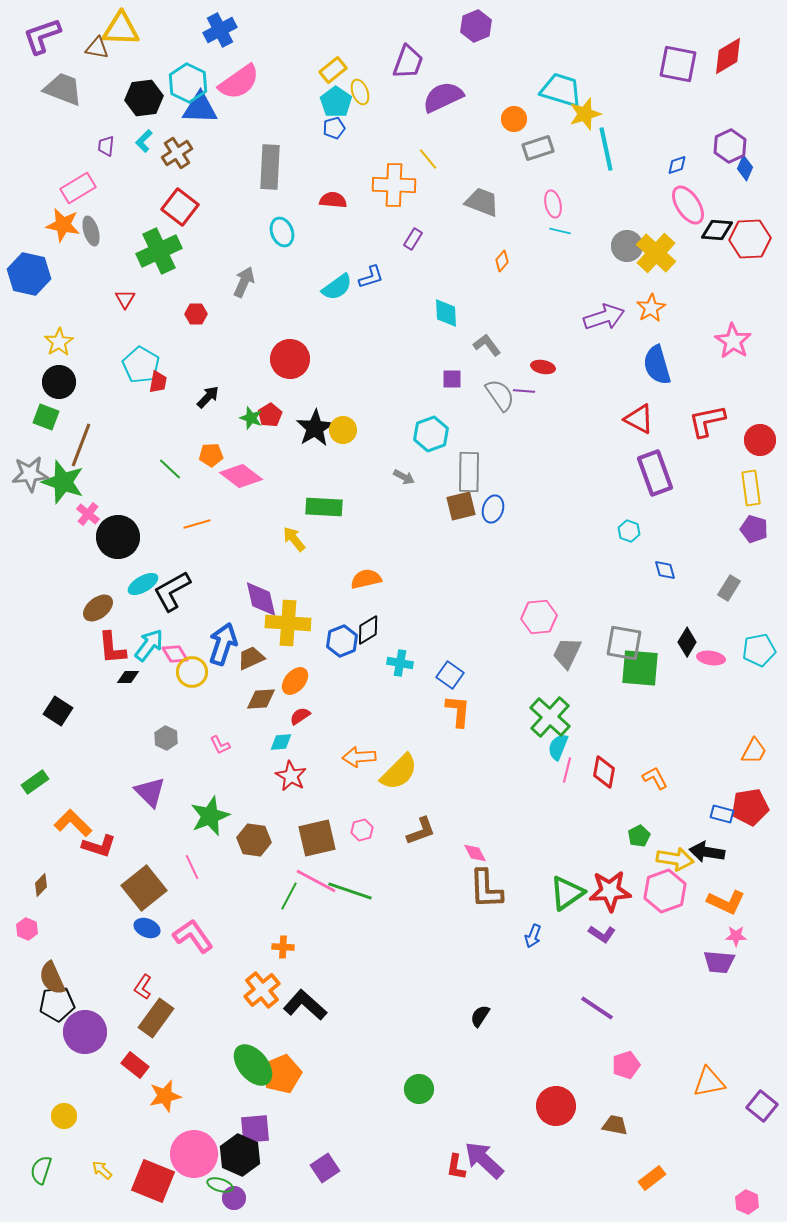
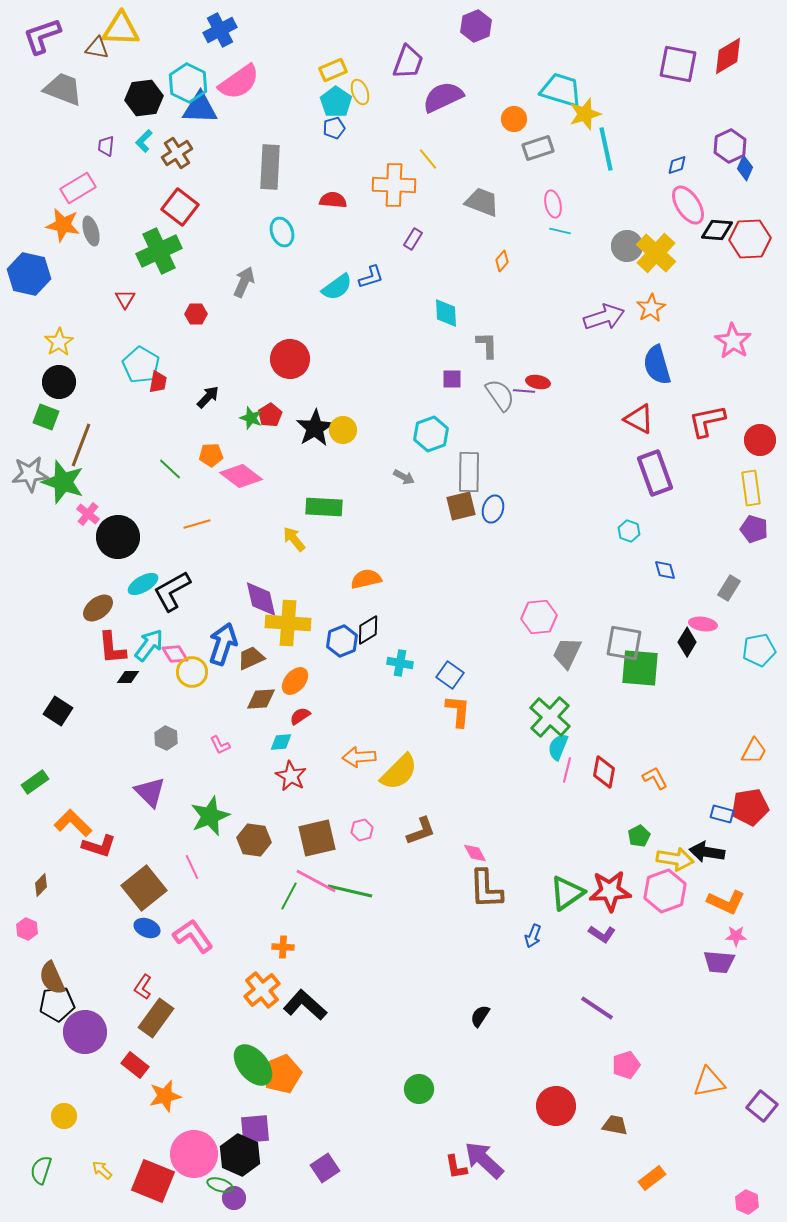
yellow rectangle at (333, 70): rotated 16 degrees clockwise
gray L-shape at (487, 345): rotated 36 degrees clockwise
red ellipse at (543, 367): moved 5 px left, 15 px down
pink ellipse at (711, 658): moved 8 px left, 34 px up
green line at (350, 891): rotated 6 degrees counterclockwise
red L-shape at (456, 1167): rotated 20 degrees counterclockwise
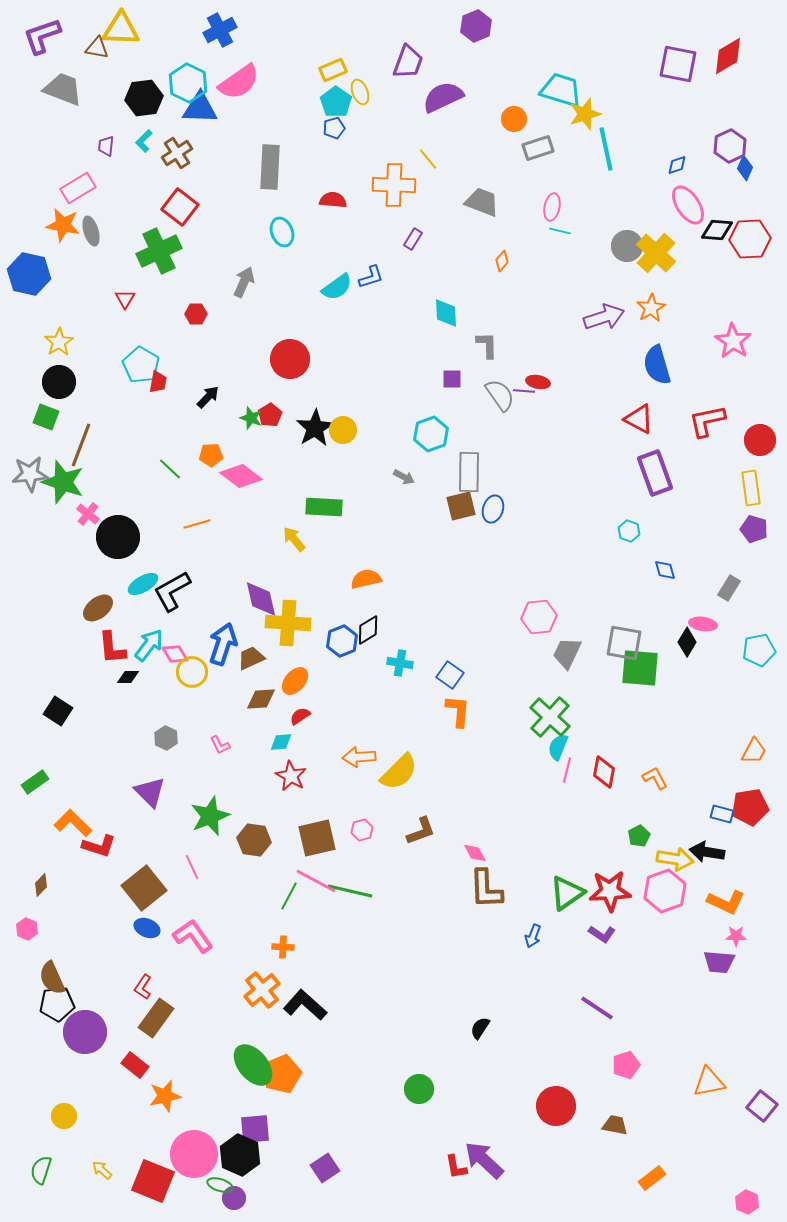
pink ellipse at (553, 204): moved 1 px left, 3 px down; rotated 24 degrees clockwise
black semicircle at (480, 1016): moved 12 px down
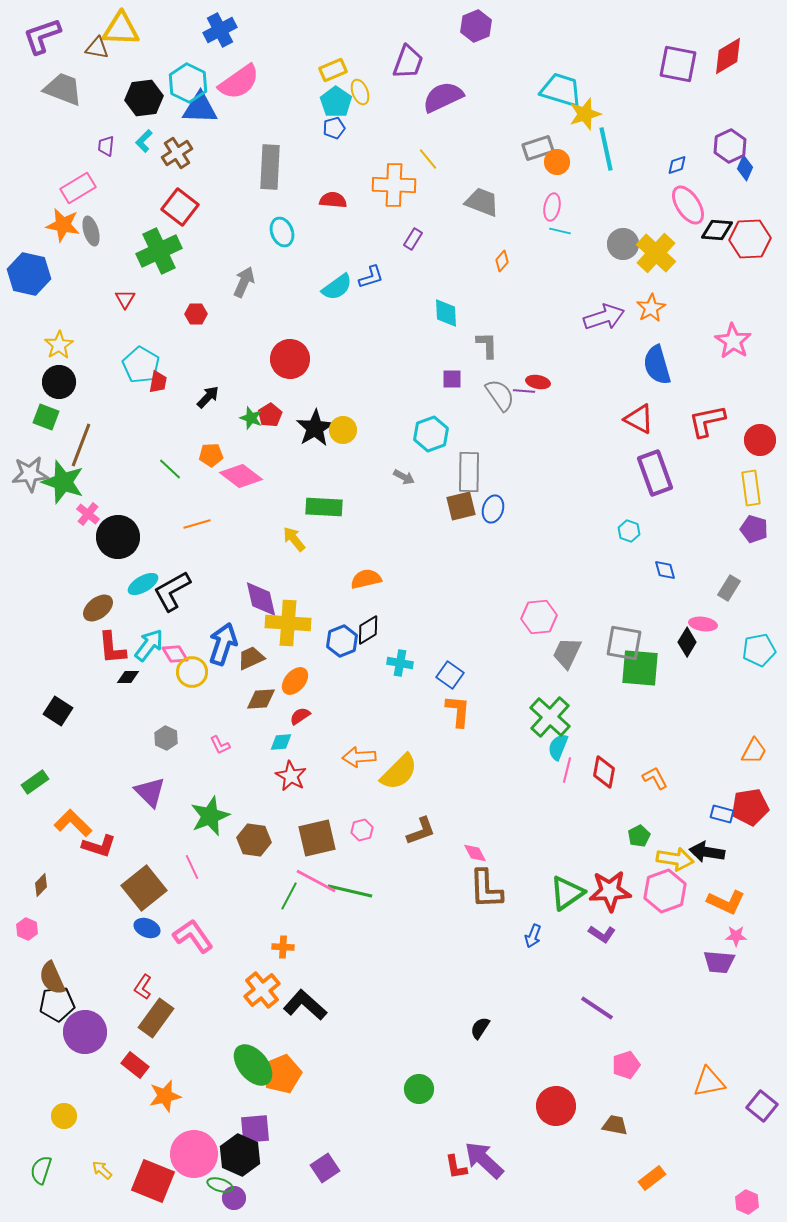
orange circle at (514, 119): moved 43 px right, 43 px down
gray circle at (627, 246): moved 4 px left, 2 px up
yellow star at (59, 342): moved 3 px down
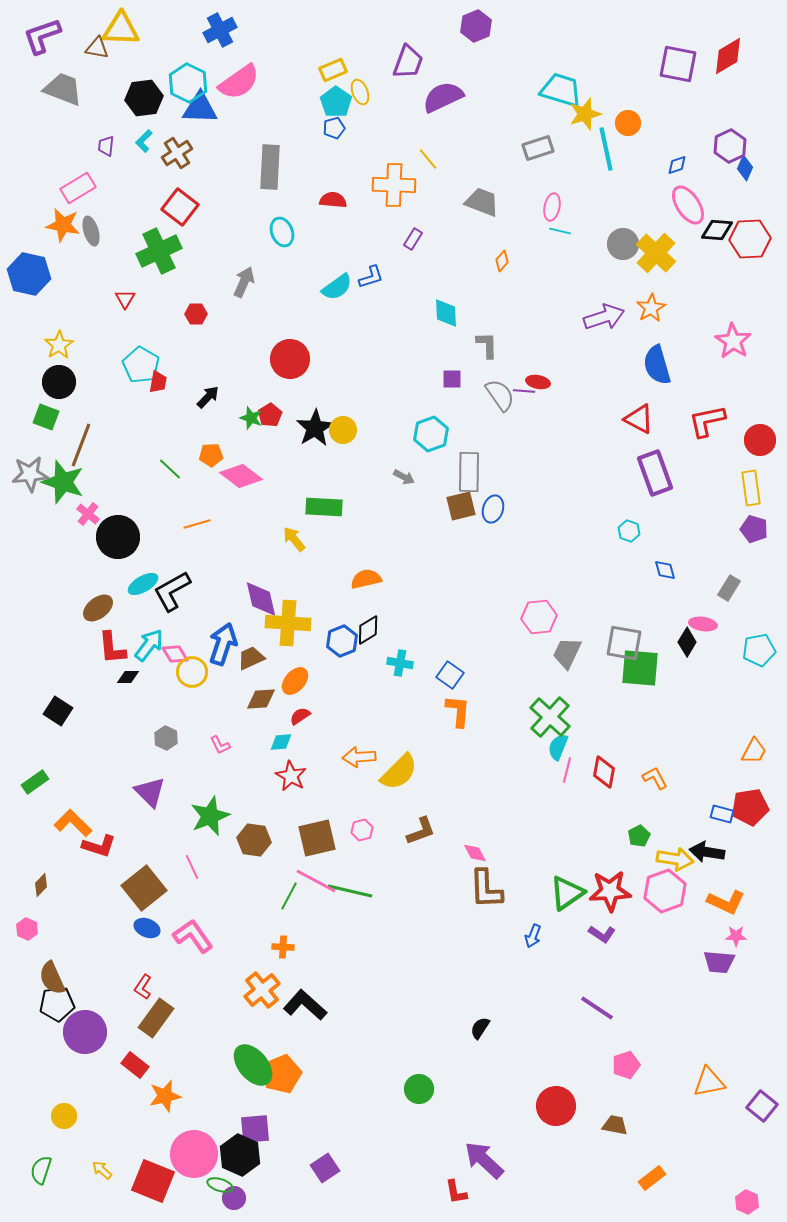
orange circle at (557, 162): moved 71 px right, 39 px up
red L-shape at (456, 1167): moved 25 px down
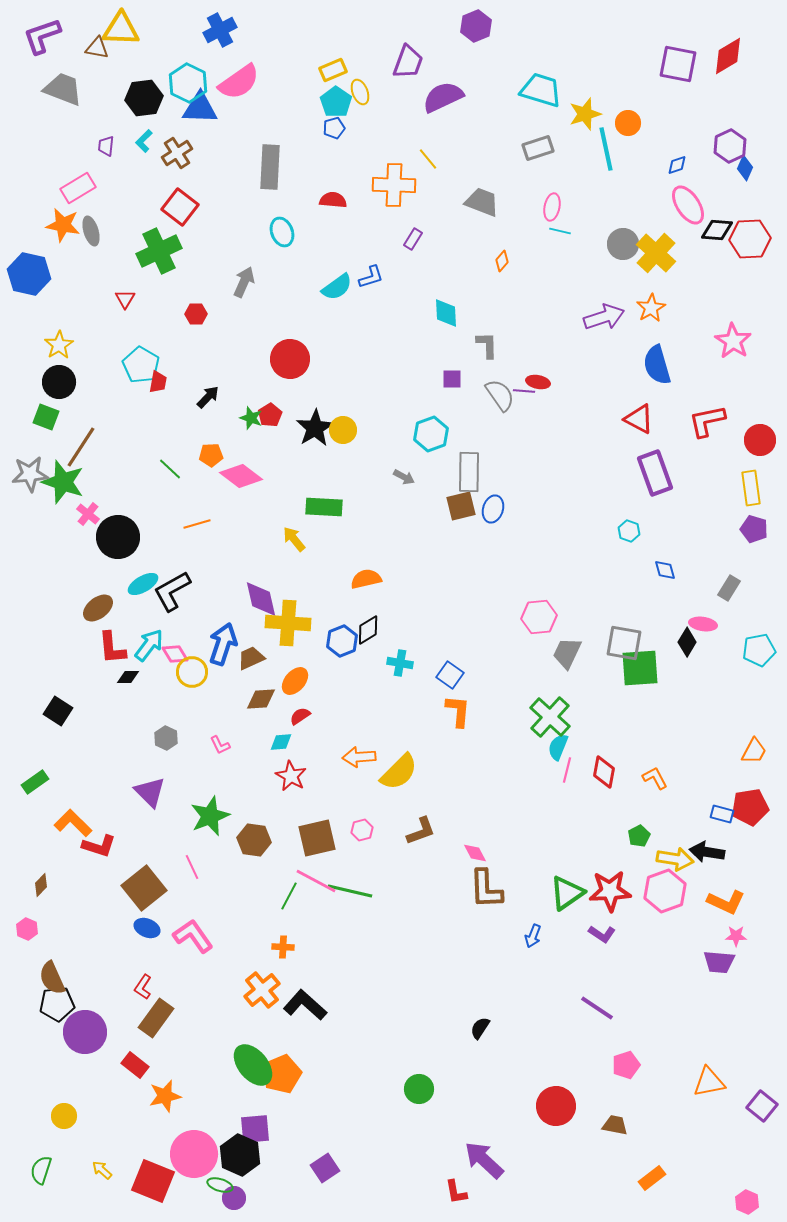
cyan trapezoid at (561, 90): moved 20 px left
brown line at (81, 445): moved 2 px down; rotated 12 degrees clockwise
green square at (640, 668): rotated 9 degrees counterclockwise
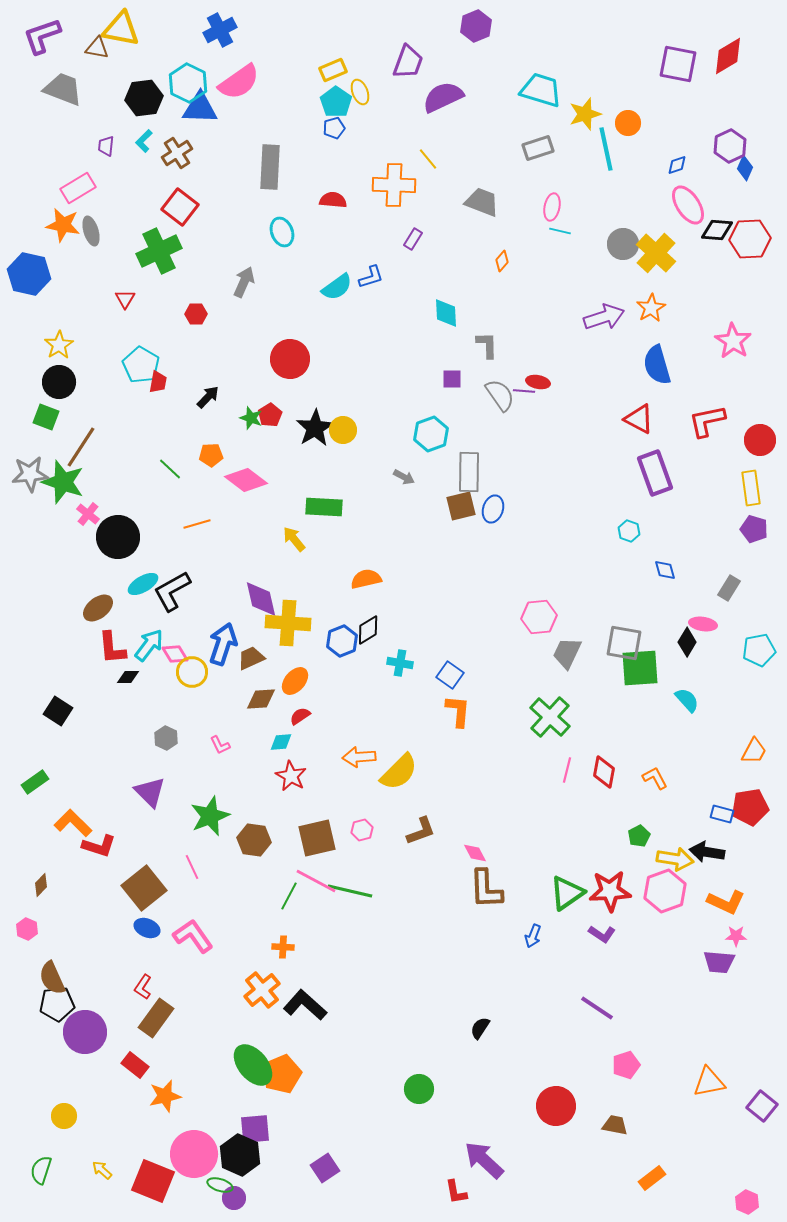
yellow triangle at (121, 29): rotated 9 degrees clockwise
pink diamond at (241, 476): moved 5 px right, 4 px down
cyan semicircle at (558, 747): moved 129 px right, 47 px up; rotated 116 degrees clockwise
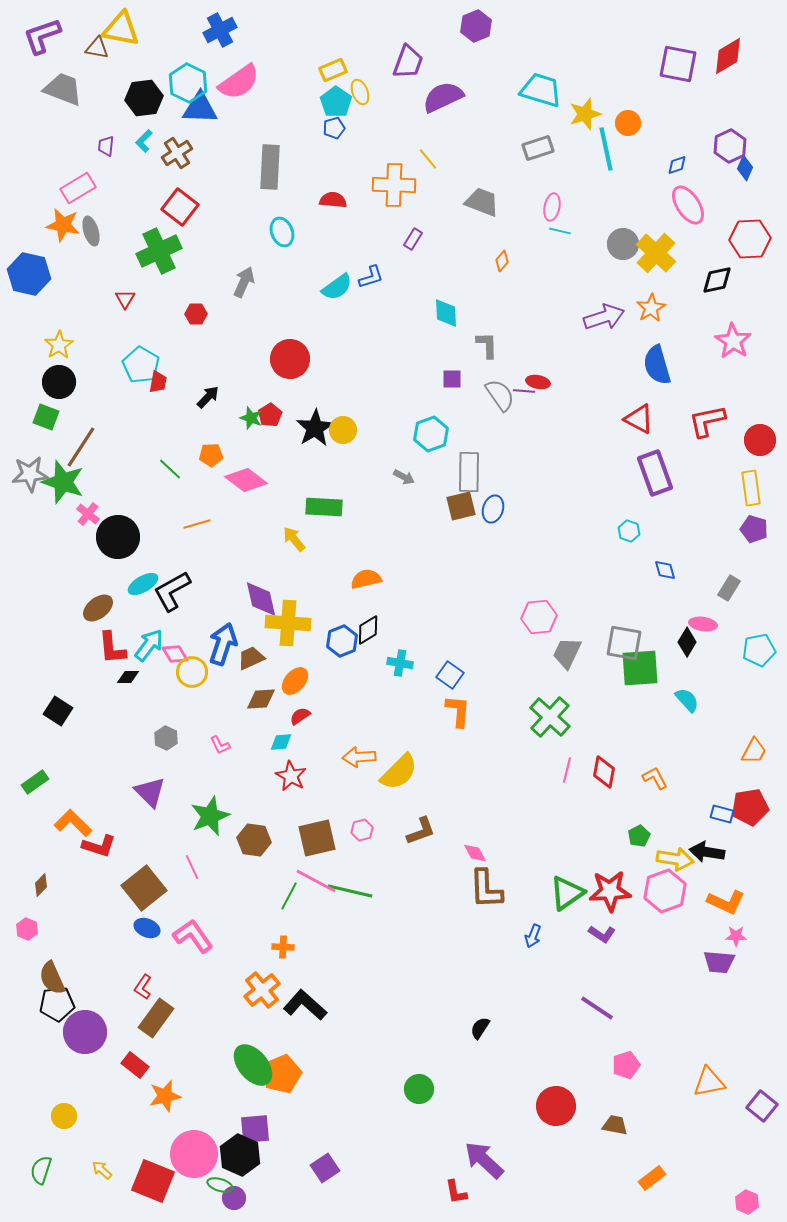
black diamond at (717, 230): moved 50 px down; rotated 16 degrees counterclockwise
